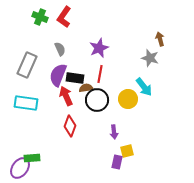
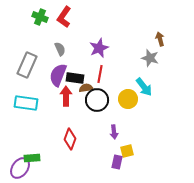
red arrow: rotated 24 degrees clockwise
red diamond: moved 13 px down
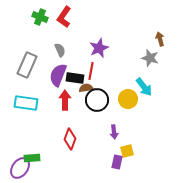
gray semicircle: moved 1 px down
red line: moved 9 px left, 3 px up
red arrow: moved 1 px left, 4 px down
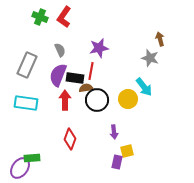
purple star: rotated 12 degrees clockwise
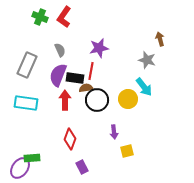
gray star: moved 3 px left, 2 px down
purple rectangle: moved 35 px left, 5 px down; rotated 40 degrees counterclockwise
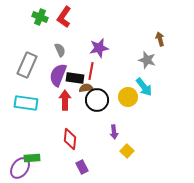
yellow circle: moved 2 px up
red diamond: rotated 15 degrees counterclockwise
yellow square: rotated 32 degrees counterclockwise
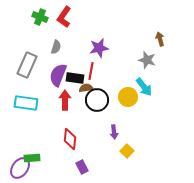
gray semicircle: moved 4 px left, 3 px up; rotated 40 degrees clockwise
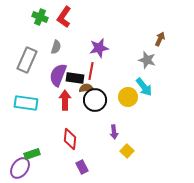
brown arrow: rotated 40 degrees clockwise
gray rectangle: moved 5 px up
black circle: moved 2 px left
green rectangle: moved 4 px up; rotated 14 degrees counterclockwise
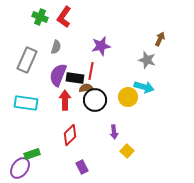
purple star: moved 2 px right, 2 px up
cyan arrow: rotated 36 degrees counterclockwise
red diamond: moved 4 px up; rotated 40 degrees clockwise
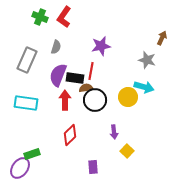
brown arrow: moved 2 px right, 1 px up
purple rectangle: moved 11 px right; rotated 24 degrees clockwise
